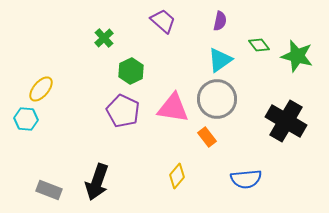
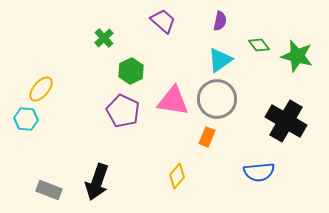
pink triangle: moved 7 px up
orange rectangle: rotated 60 degrees clockwise
blue semicircle: moved 13 px right, 7 px up
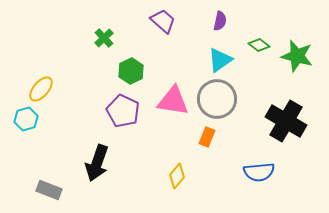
green diamond: rotated 15 degrees counterclockwise
cyan hexagon: rotated 20 degrees counterclockwise
black arrow: moved 19 px up
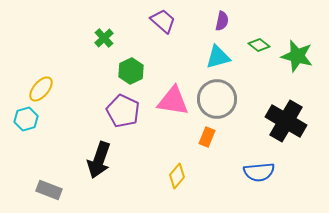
purple semicircle: moved 2 px right
cyan triangle: moved 2 px left, 3 px up; rotated 20 degrees clockwise
black arrow: moved 2 px right, 3 px up
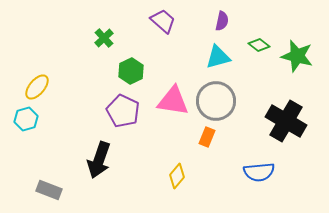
yellow ellipse: moved 4 px left, 2 px up
gray circle: moved 1 px left, 2 px down
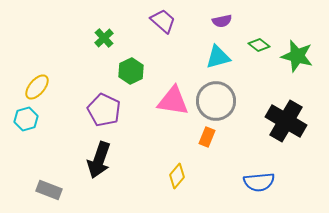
purple semicircle: rotated 66 degrees clockwise
purple pentagon: moved 19 px left, 1 px up
blue semicircle: moved 10 px down
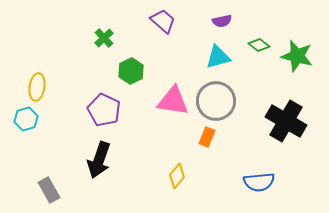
yellow ellipse: rotated 32 degrees counterclockwise
gray rectangle: rotated 40 degrees clockwise
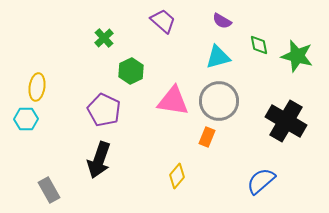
purple semicircle: rotated 42 degrees clockwise
green diamond: rotated 40 degrees clockwise
gray circle: moved 3 px right
cyan hexagon: rotated 15 degrees clockwise
blue semicircle: moved 2 px right, 1 px up; rotated 144 degrees clockwise
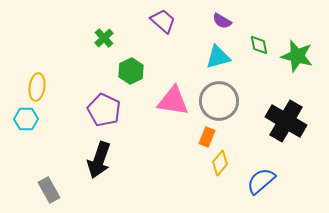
yellow diamond: moved 43 px right, 13 px up
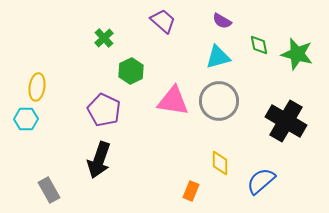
green star: moved 2 px up
orange rectangle: moved 16 px left, 54 px down
yellow diamond: rotated 40 degrees counterclockwise
